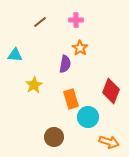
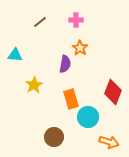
red diamond: moved 2 px right, 1 px down
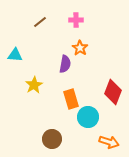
brown circle: moved 2 px left, 2 px down
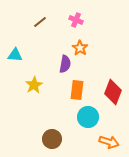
pink cross: rotated 24 degrees clockwise
orange rectangle: moved 6 px right, 9 px up; rotated 24 degrees clockwise
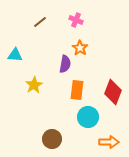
orange arrow: rotated 18 degrees counterclockwise
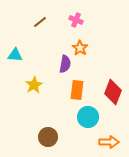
brown circle: moved 4 px left, 2 px up
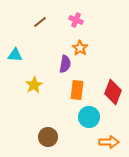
cyan circle: moved 1 px right
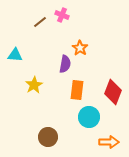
pink cross: moved 14 px left, 5 px up
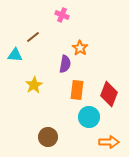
brown line: moved 7 px left, 15 px down
red diamond: moved 4 px left, 2 px down
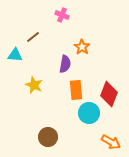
orange star: moved 2 px right, 1 px up
yellow star: rotated 18 degrees counterclockwise
orange rectangle: moved 1 px left; rotated 12 degrees counterclockwise
cyan circle: moved 4 px up
orange arrow: moved 2 px right; rotated 30 degrees clockwise
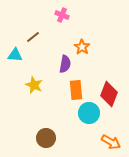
brown circle: moved 2 px left, 1 px down
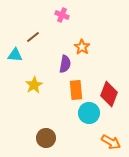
yellow star: rotated 18 degrees clockwise
